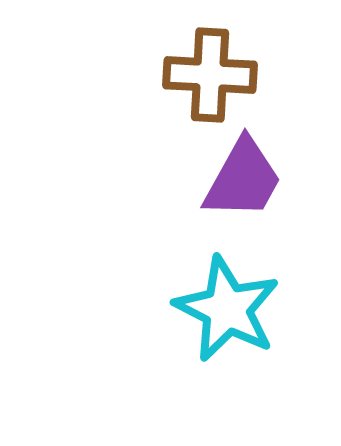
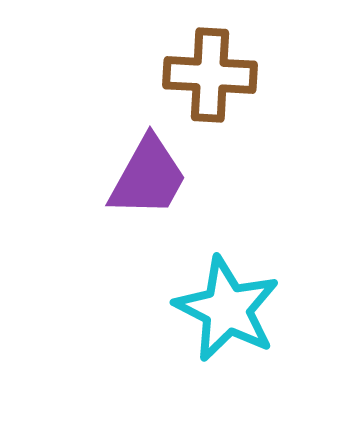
purple trapezoid: moved 95 px left, 2 px up
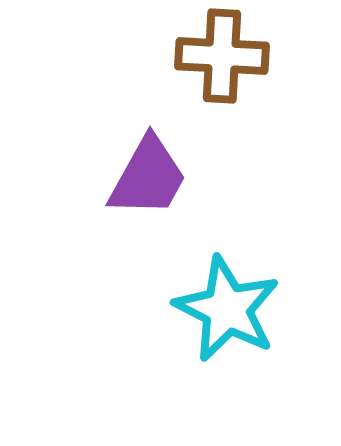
brown cross: moved 12 px right, 19 px up
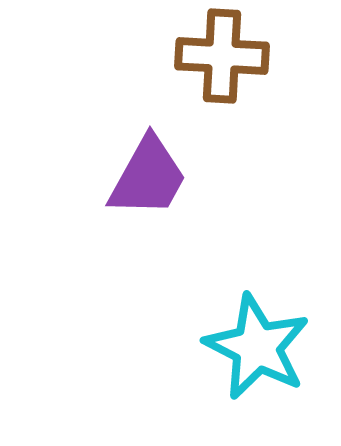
cyan star: moved 30 px right, 38 px down
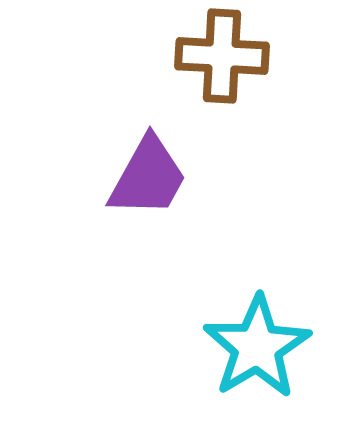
cyan star: rotated 14 degrees clockwise
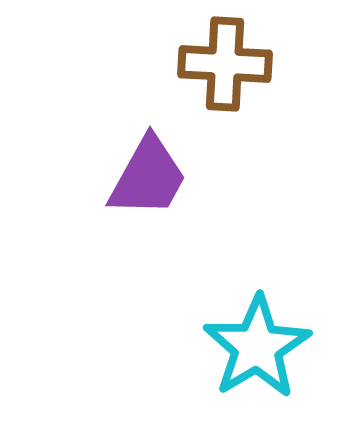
brown cross: moved 3 px right, 8 px down
